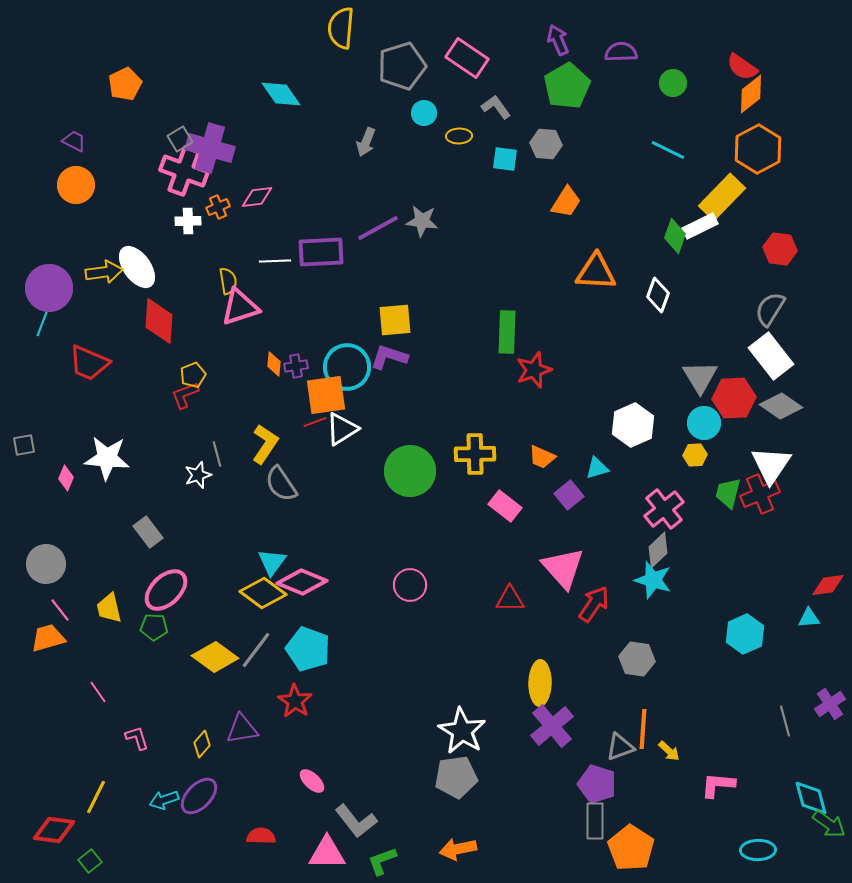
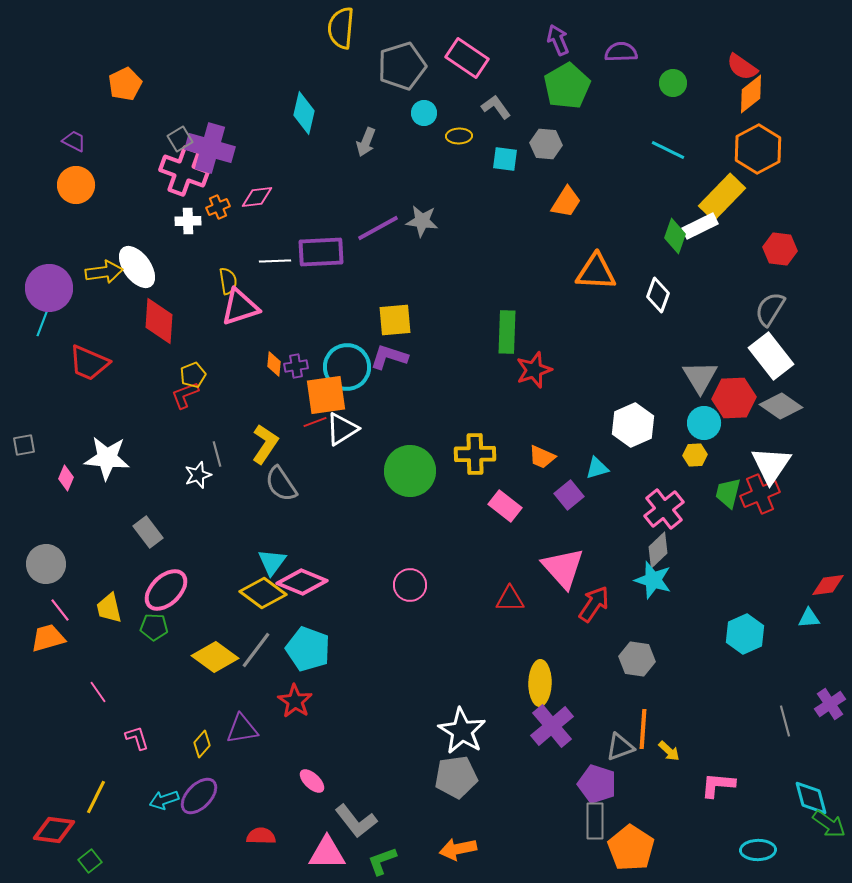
cyan diamond at (281, 94): moved 23 px right, 19 px down; rotated 48 degrees clockwise
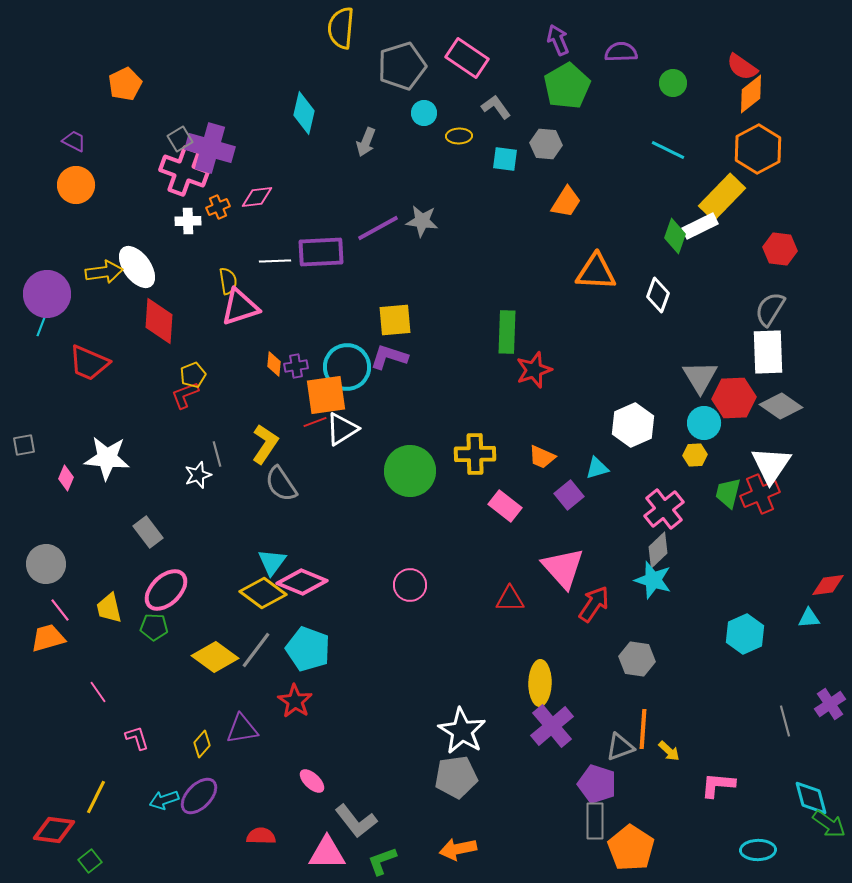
purple circle at (49, 288): moved 2 px left, 6 px down
white rectangle at (771, 356): moved 3 px left, 4 px up; rotated 36 degrees clockwise
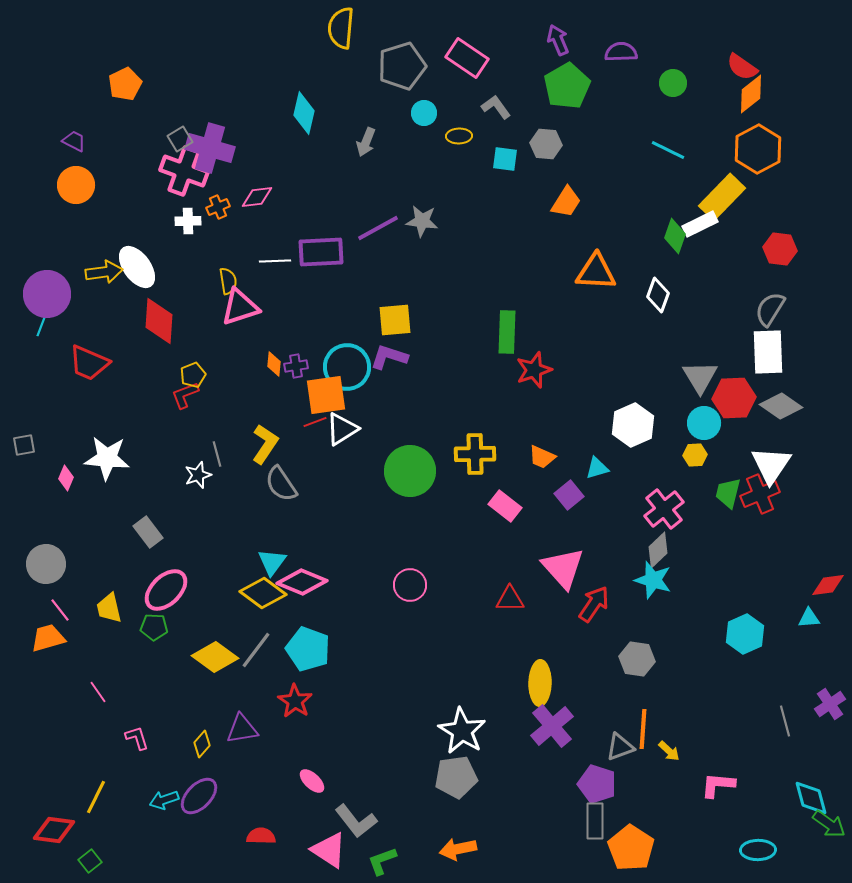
white rectangle at (700, 226): moved 2 px up
pink triangle at (327, 853): moved 2 px right, 3 px up; rotated 33 degrees clockwise
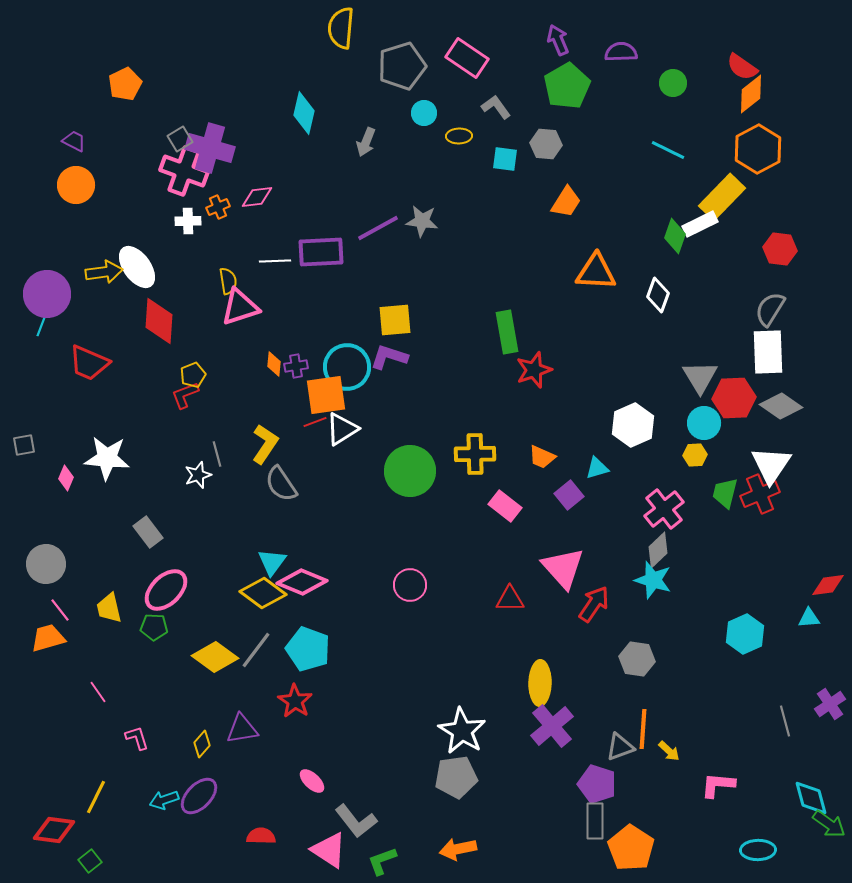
green rectangle at (507, 332): rotated 12 degrees counterclockwise
green trapezoid at (728, 493): moved 3 px left
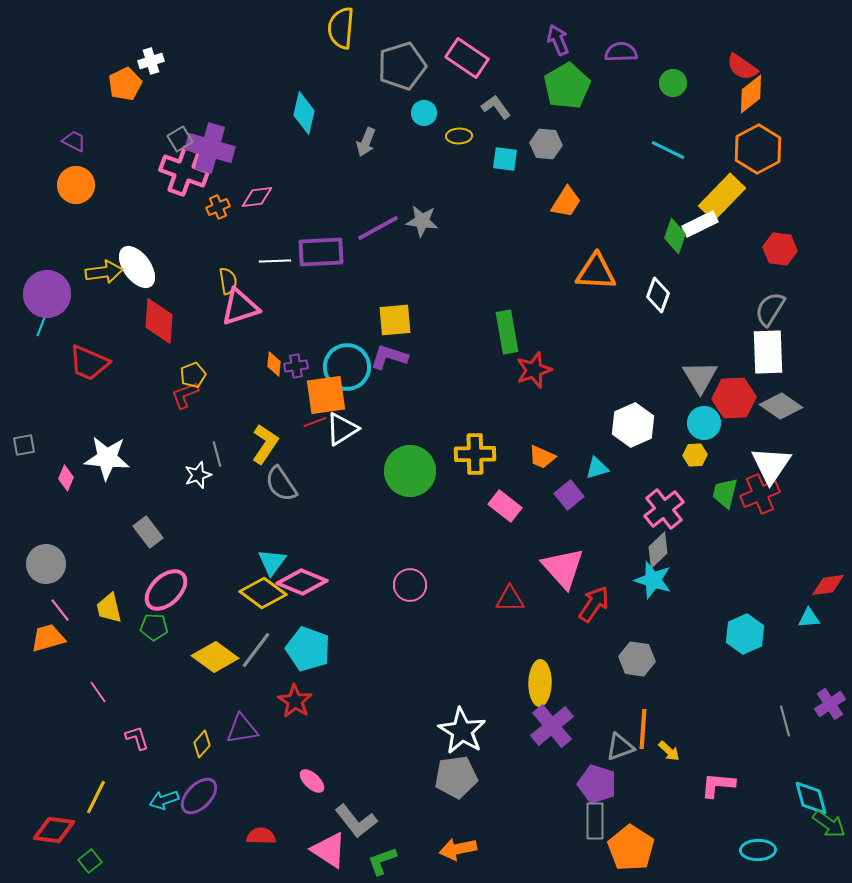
white cross at (188, 221): moved 37 px left, 160 px up; rotated 15 degrees counterclockwise
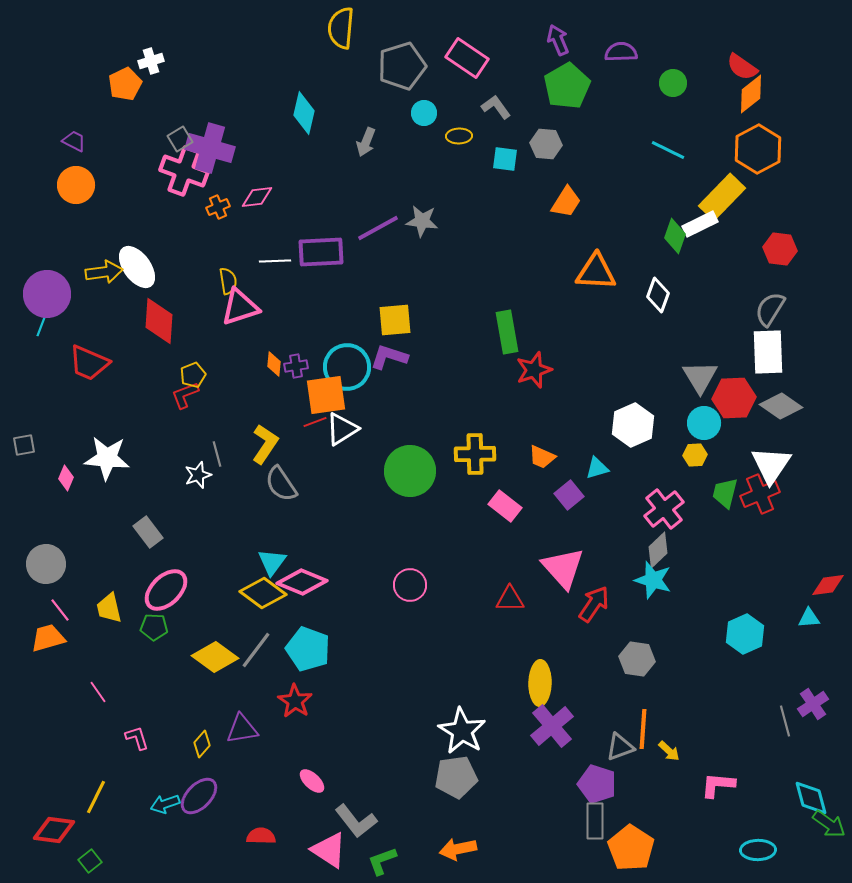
purple cross at (830, 704): moved 17 px left
cyan arrow at (164, 800): moved 1 px right, 4 px down
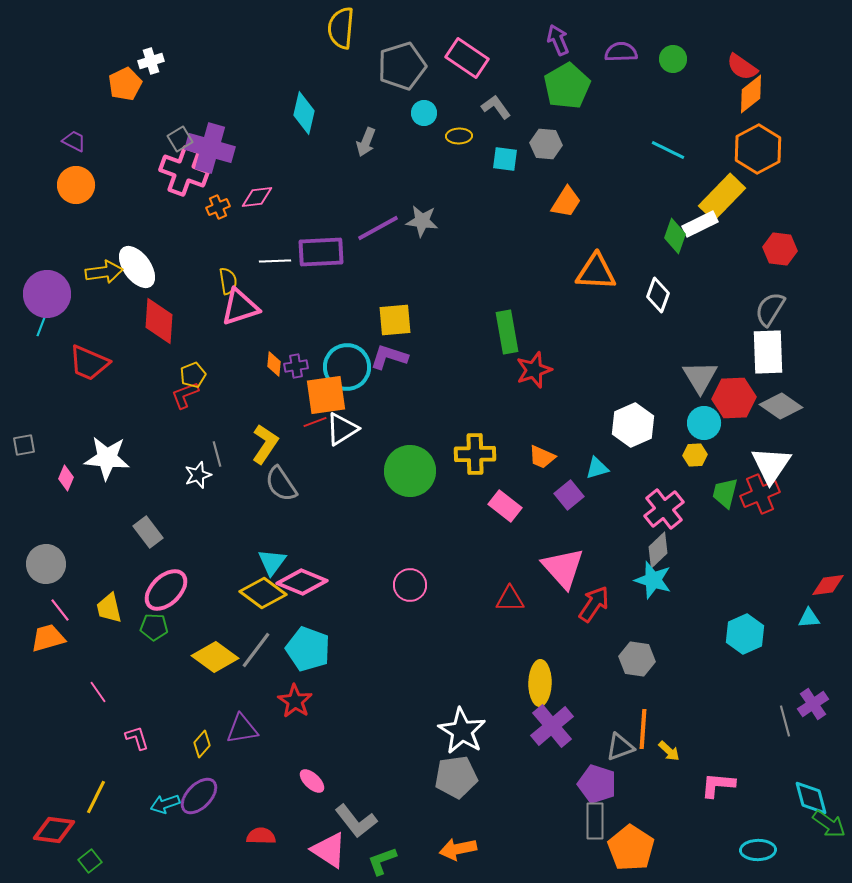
green circle at (673, 83): moved 24 px up
